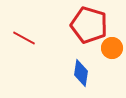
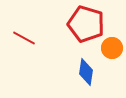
red pentagon: moved 3 px left, 1 px up
blue diamond: moved 5 px right, 1 px up
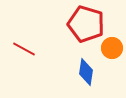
red line: moved 11 px down
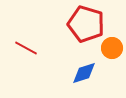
red line: moved 2 px right, 1 px up
blue diamond: moved 2 px left, 1 px down; rotated 64 degrees clockwise
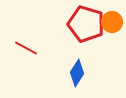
orange circle: moved 26 px up
blue diamond: moved 7 px left; rotated 40 degrees counterclockwise
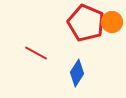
red pentagon: moved 1 px up; rotated 6 degrees clockwise
red line: moved 10 px right, 5 px down
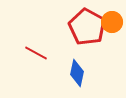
red pentagon: moved 1 px right, 4 px down; rotated 6 degrees clockwise
blue diamond: rotated 20 degrees counterclockwise
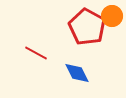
orange circle: moved 6 px up
blue diamond: rotated 40 degrees counterclockwise
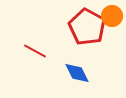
red line: moved 1 px left, 2 px up
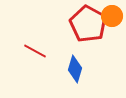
red pentagon: moved 1 px right, 3 px up
blue diamond: moved 2 px left, 4 px up; rotated 44 degrees clockwise
